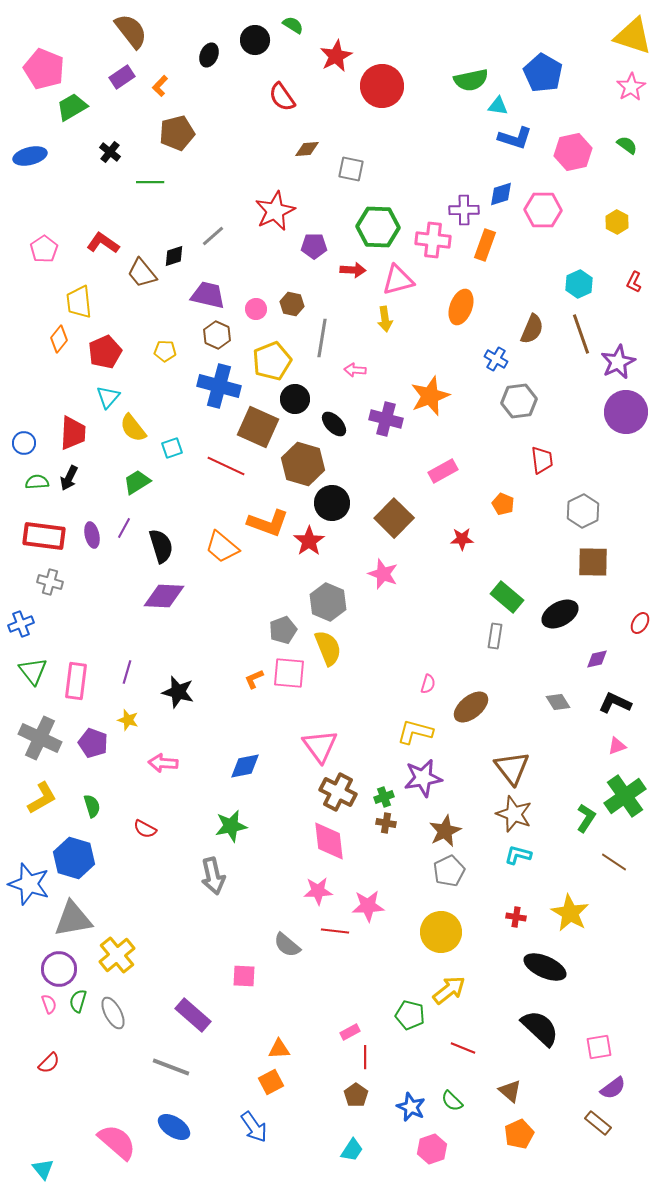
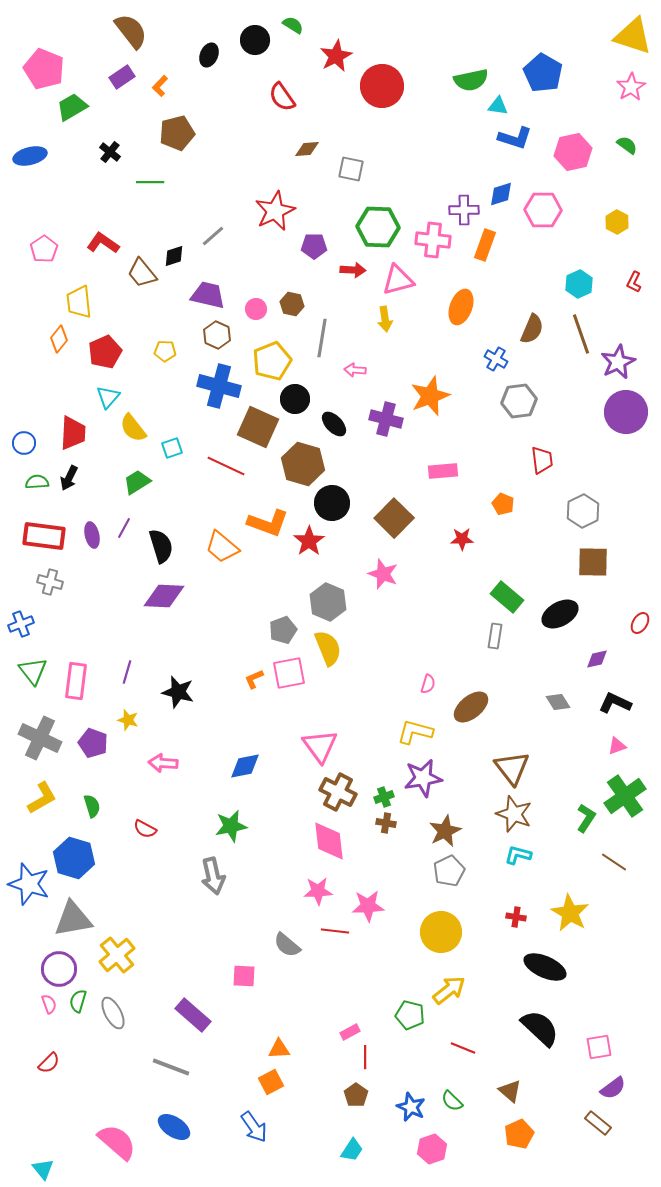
pink rectangle at (443, 471): rotated 24 degrees clockwise
pink square at (289, 673): rotated 16 degrees counterclockwise
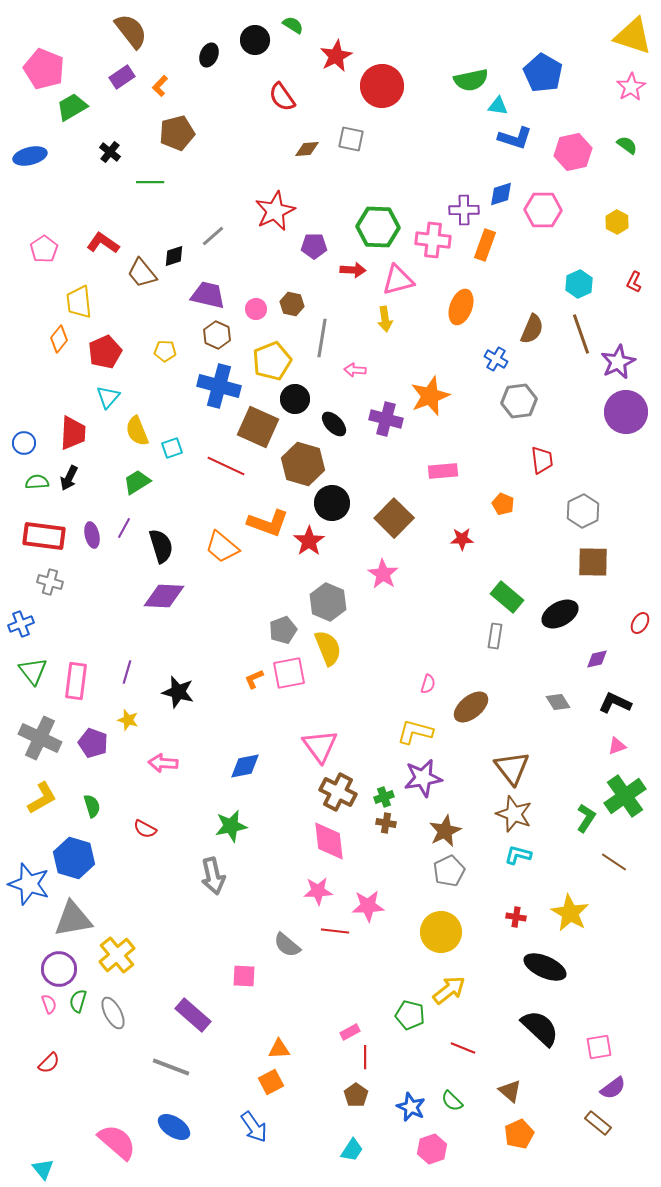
gray square at (351, 169): moved 30 px up
yellow semicircle at (133, 428): moved 4 px right, 3 px down; rotated 16 degrees clockwise
pink star at (383, 574): rotated 12 degrees clockwise
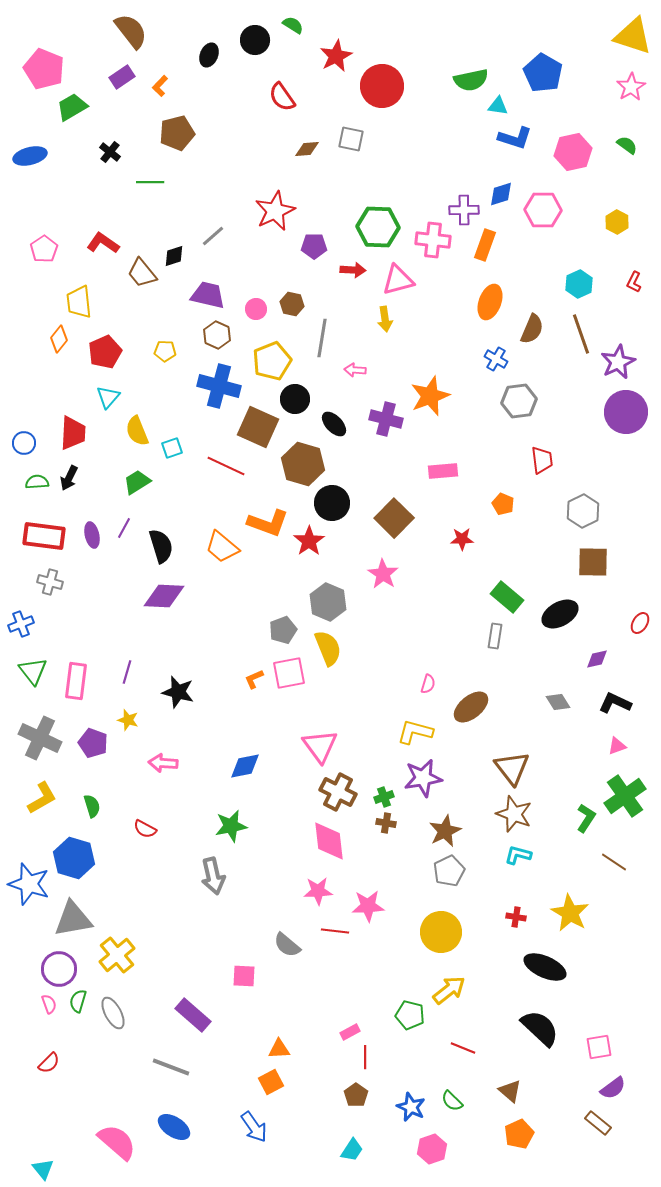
orange ellipse at (461, 307): moved 29 px right, 5 px up
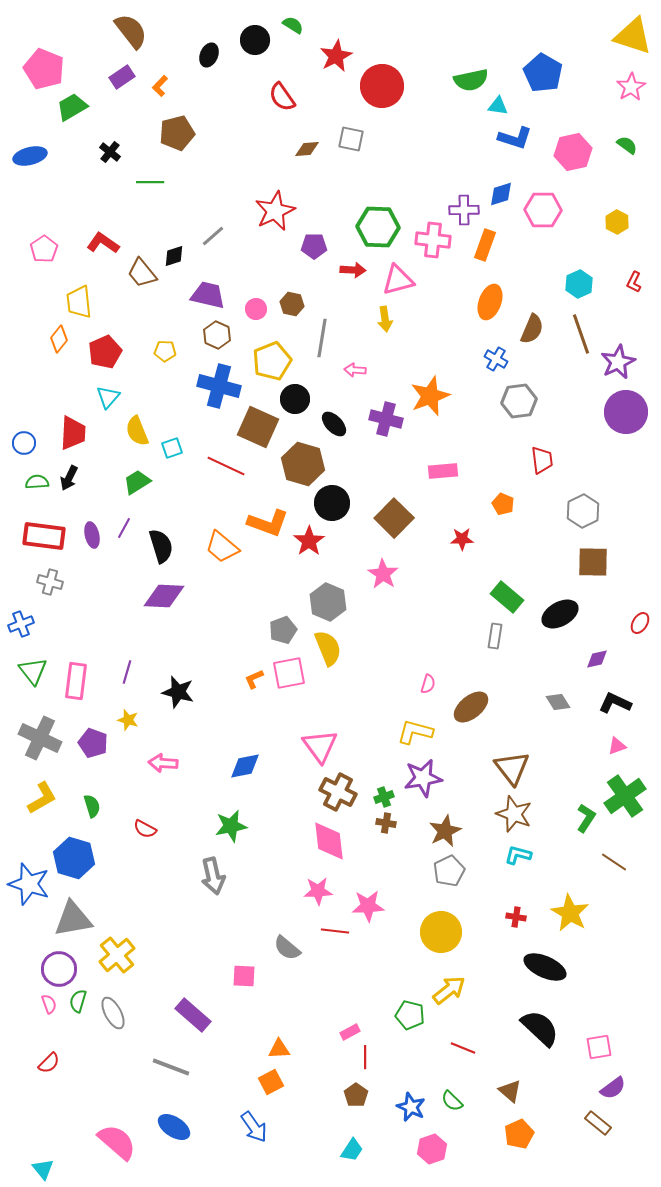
gray semicircle at (287, 945): moved 3 px down
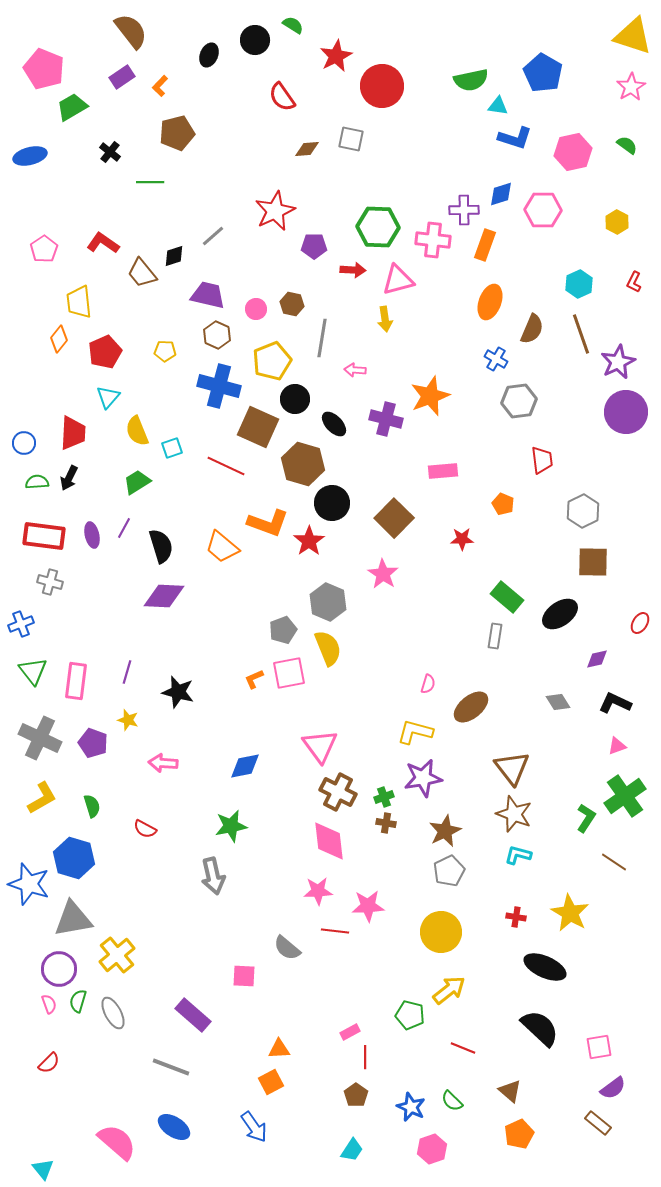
black ellipse at (560, 614): rotated 6 degrees counterclockwise
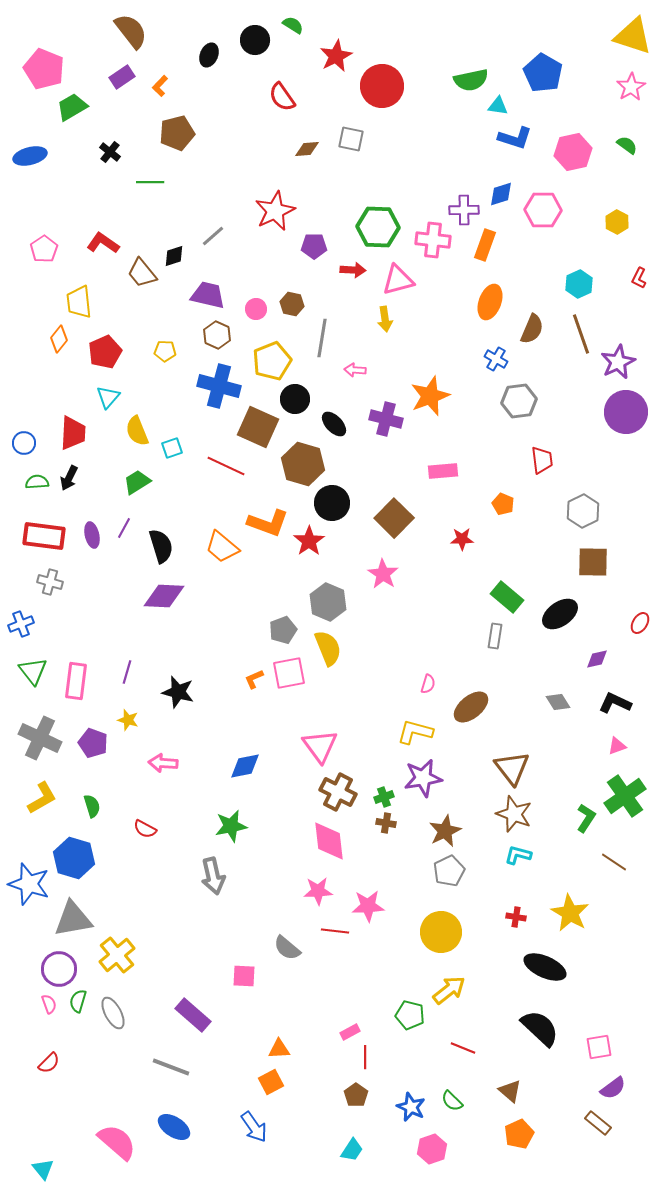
red L-shape at (634, 282): moved 5 px right, 4 px up
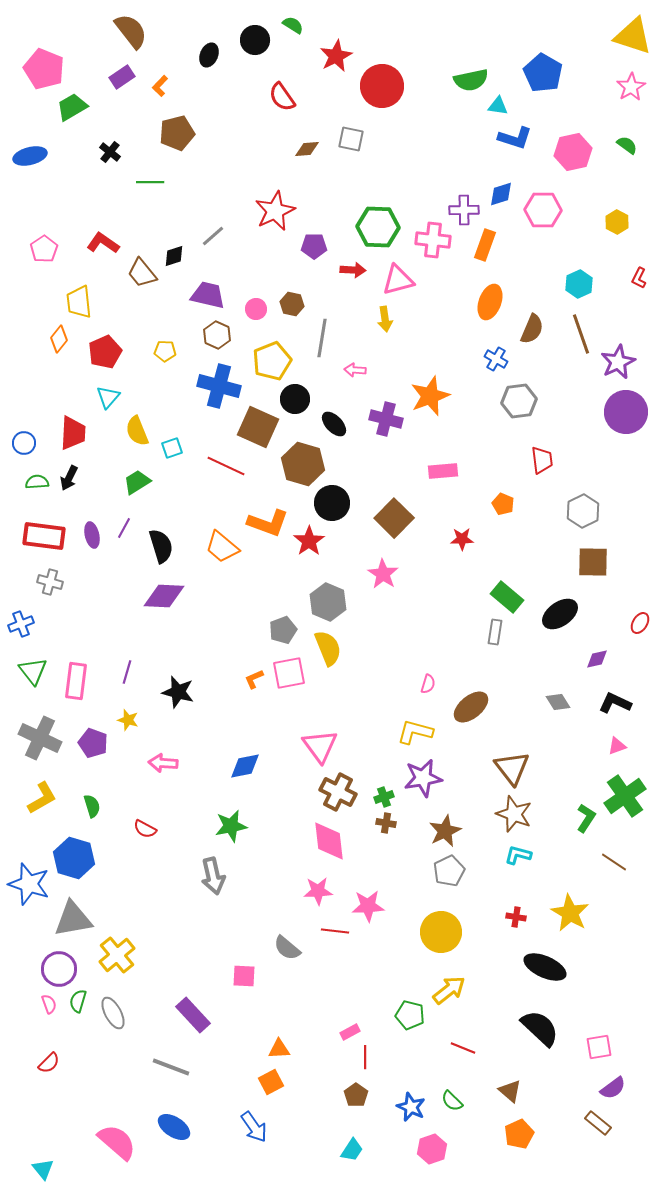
gray rectangle at (495, 636): moved 4 px up
purple rectangle at (193, 1015): rotated 6 degrees clockwise
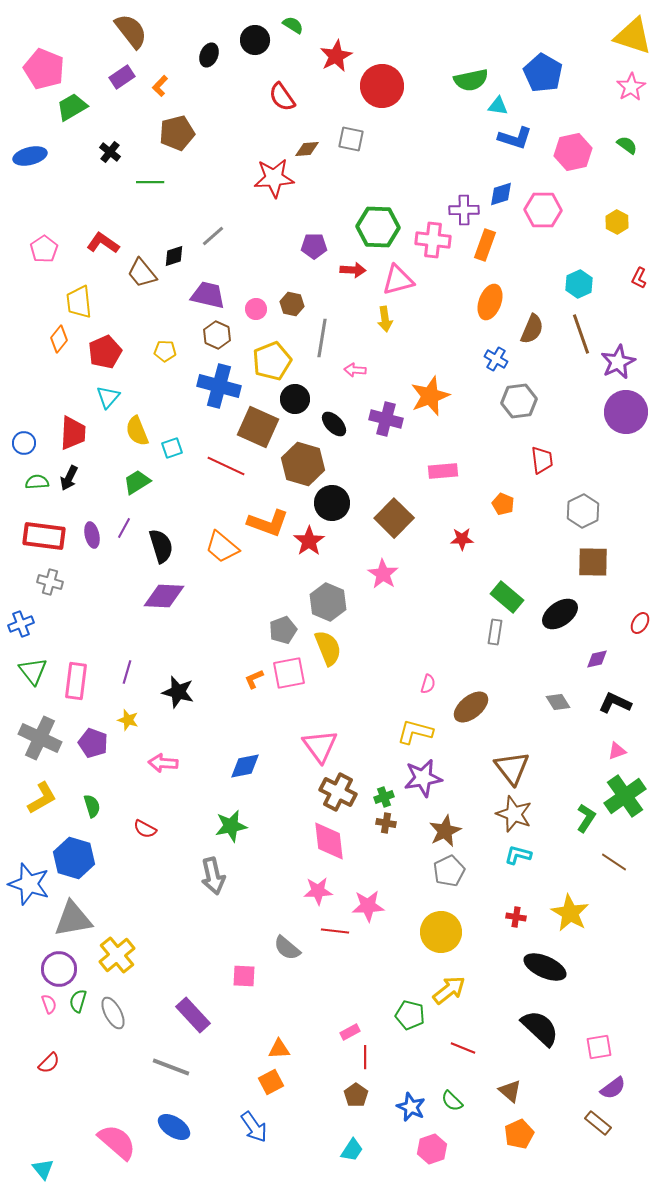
red star at (275, 211): moved 1 px left, 33 px up; rotated 21 degrees clockwise
pink triangle at (617, 746): moved 5 px down
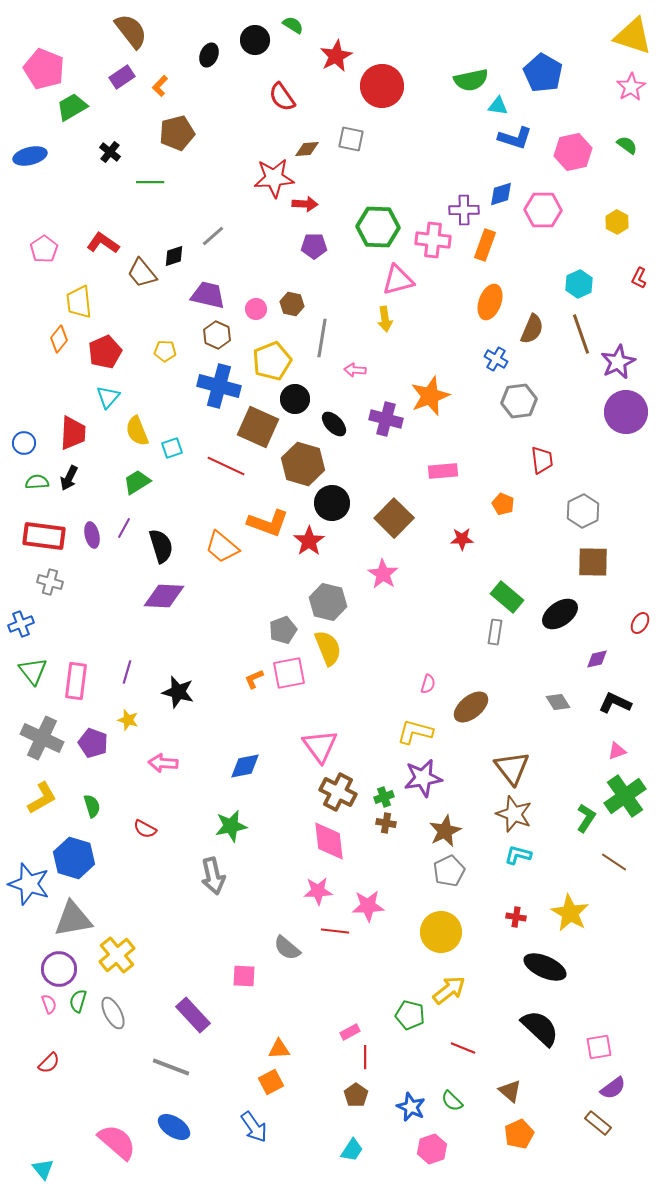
red arrow at (353, 270): moved 48 px left, 66 px up
gray hexagon at (328, 602): rotated 9 degrees counterclockwise
gray cross at (40, 738): moved 2 px right
